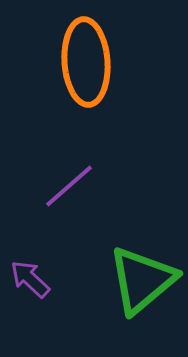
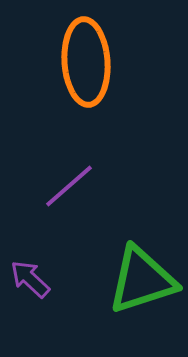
green triangle: rotated 22 degrees clockwise
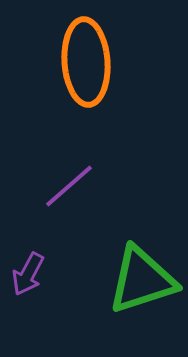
purple arrow: moved 2 px left, 5 px up; rotated 105 degrees counterclockwise
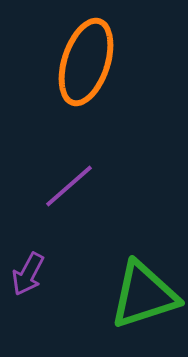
orange ellipse: rotated 22 degrees clockwise
green triangle: moved 2 px right, 15 px down
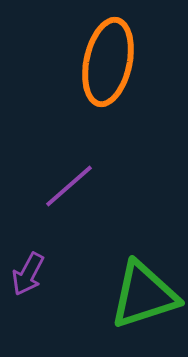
orange ellipse: moved 22 px right; rotated 6 degrees counterclockwise
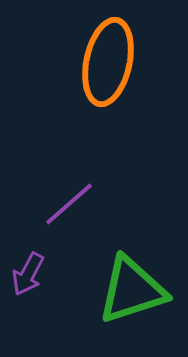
purple line: moved 18 px down
green triangle: moved 12 px left, 5 px up
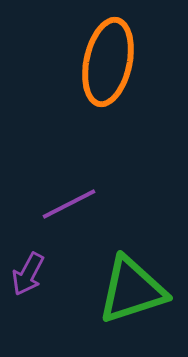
purple line: rotated 14 degrees clockwise
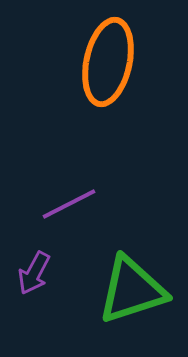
purple arrow: moved 6 px right, 1 px up
